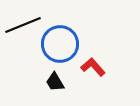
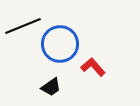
black line: moved 1 px down
black trapezoid: moved 4 px left, 5 px down; rotated 95 degrees counterclockwise
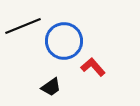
blue circle: moved 4 px right, 3 px up
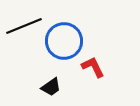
black line: moved 1 px right
red L-shape: rotated 15 degrees clockwise
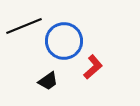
red L-shape: rotated 75 degrees clockwise
black trapezoid: moved 3 px left, 6 px up
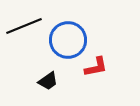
blue circle: moved 4 px right, 1 px up
red L-shape: moved 3 px right; rotated 30 degrees clockwise
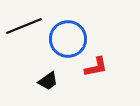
blue circle: moved 1 px up
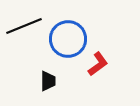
red L-shape: moved 2 px right, 3 px up; rotated 25 degrees counterclockwise
black trapezoid: rotated 55 degrees counterclockwise
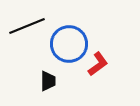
black line: moved 3 px right
blue circle: moved 1 px right, 5 px down
